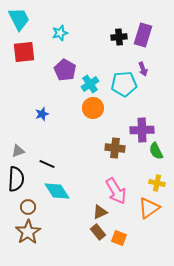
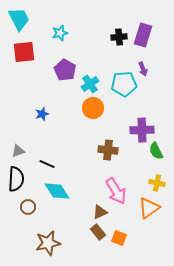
brown cross: moved 7 px left, 2 px down
brown star: moved 20 px right, 11 px down; rotated 20 degrees clockwise
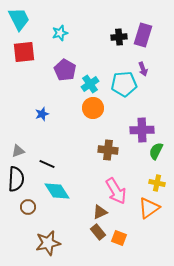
green semicircle: rotated 54 degrees clockwise
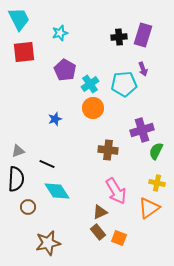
blue star: moved 13 px right, 5 px down
purple cross: rotated 15 degrees counterclockwise
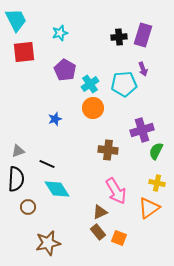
cyan trapezoid: moved 3 px left, 1 px down
cyan diamond: moved 2 px up
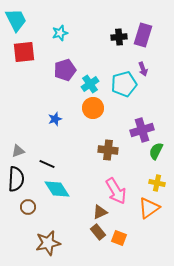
purple pentagon: rotated 25 degrees clockwise
cyan pentagon: rotated 10 degrees counterclockwise
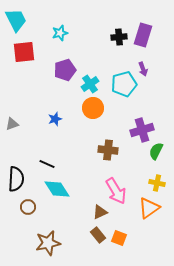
gray triangle: moved 6 px left, 27 px up
brown rectangle: moved 3 px down
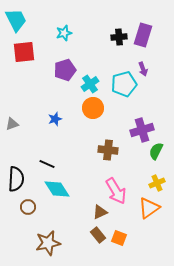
cyan star: moved 4 px right
yellow cross: rotated 35 degrees counterclockwise
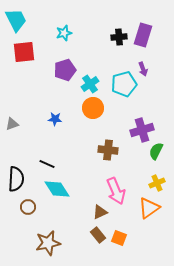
blue star: rotated 24 degrees clockwise
pink arrow: rotated 8 degrees clockwise
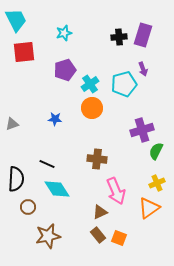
orange circle: moved 1 px left
brown cross: moved 11 px left, 9 px down
brown star: moved 7 px up
